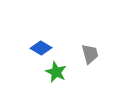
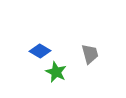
blue diamond: moved 1 px left, 3 px down
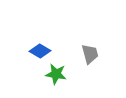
green star: moved 2 px down; rotated 15 degrees counterclockwise
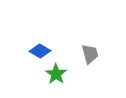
green star: rotated 25 degrees clockwise
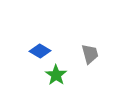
green star: moved 1 px down
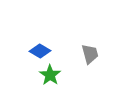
green star: moved 6 px left
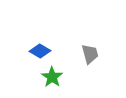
green star: moved 2 px right, 2 px down
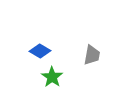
gray trapezoid: moved 2 px right, 1 px down; rotated 25 degrees clockwise
